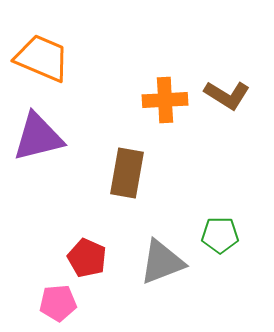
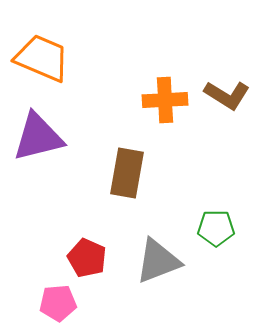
green pentagon: moved 4 px left, 7 px up
gray triangle: moved 4 px left, 1 px up
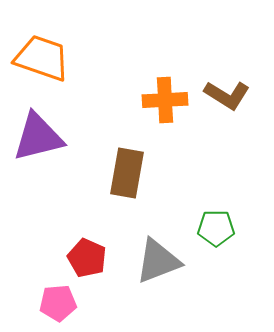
orange trapezoid: rotated 4 degrees counterclockwise
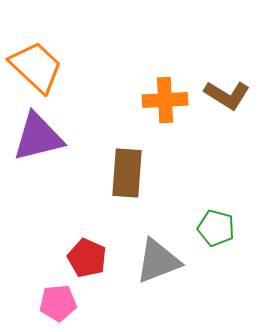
orange trapezoid: moved 6 px left, 9 px down; rotated 24 degrees clockwise
brown rectangle: rotated 6 degrees counterclockwise
green pentagon: rotated 15 degrees clockwise
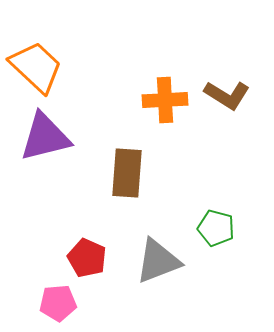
purple triangle: moved 7 px right
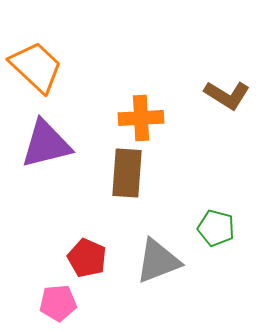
orange cross: moved 24 px left, 18 px down
purple triangle: moved 1 px right, 7 px down
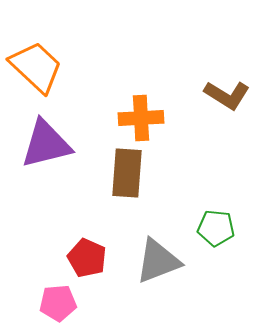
green pentagon: rotated 9 degrees counterclockwise
